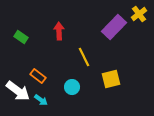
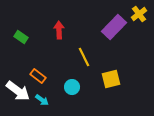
red arrow: moved 1 px up
cyan arrow: moved 1 px right
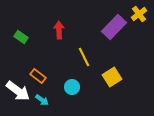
yellow square: moved 1 px right, 2 px up; rotated 18 degrees counterclockwise
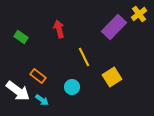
red arrow: moved 1 px up; rotated 12 degrees counterclockwise
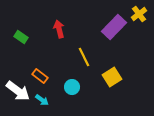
orange rectangle: moved 2 px right
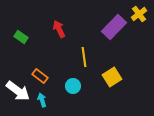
red arrow: rotated 12 degrees counterclockwise
yellow line: rotated 18 degrees clockwise
cyan circle: moved 1 px right, 1 px up
cyan arrow: rotated 144 degrees counterclockwise
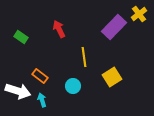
white arrow: rotated 20 degrees counterclockwise
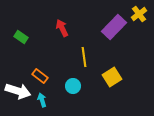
red arrow: moved 3 px right, 1 px up
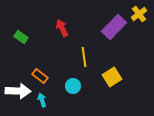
white arrow: rotated 15 degrees counterclockwise
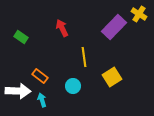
yellow cross: rotated 21 degrees counterclockwise
